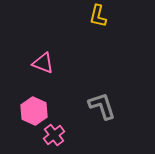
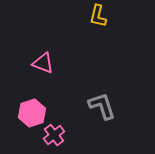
pink hexagon: moved 2 px left, 2 px down; rotated 16 degrees clockwise
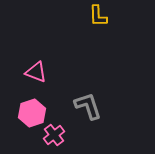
yellow L-shape: rotated 15 degrees counterclockwise
pink triangle: moved 7 px left, 9 px down
gray L-shape: moved 14 px left
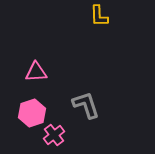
yellow L-shape: moved 1 px right
pink triangle: rotated 25 degrees counterclockwise
gray L-shape: moved 2 px left, 1 px up
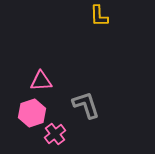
pink triangle: moved 5 px right, 9 px down
pink cross: moved 1 px right, 1 px up
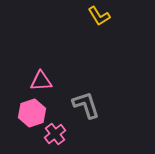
yellow L-shape: rotated 30 degrees counterclockwise
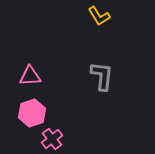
pink triangle: moved 11 px left, 5 px up
gray L-shape: moved 16 px right, 29 px up; rotated 24 degrees clockwise
pink cross: moved 3 px left, 5 px down
